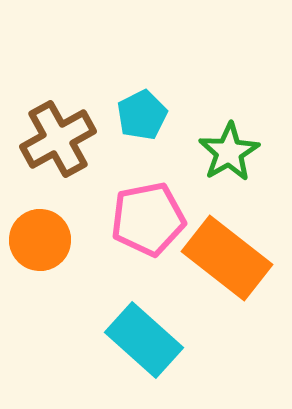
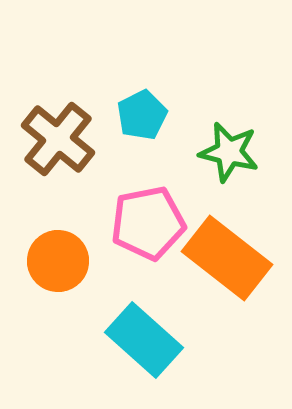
brown cross: rotated 22 degrees counterclockwise
green star: rotated 28 degrees counterclockwise
pink pentagon: moved 4 px down
orange circle: moved 18 px right, 21 px down
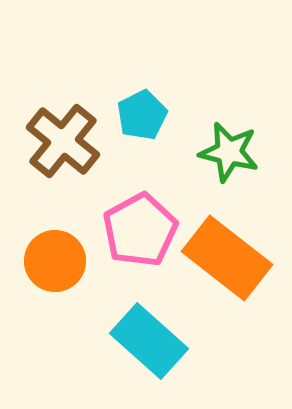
brown cross: moved 5 px right, 2 px down
pink pentagon: moved 8 px left, 7 px down; rotated 18 degrees counterclockwise
orange circle: moved 3 px left
cyan rectangle: moved 5 px right, 1 px down
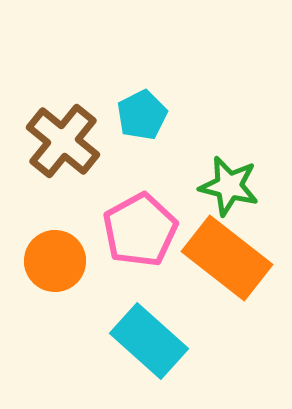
green star: moved 34 px down
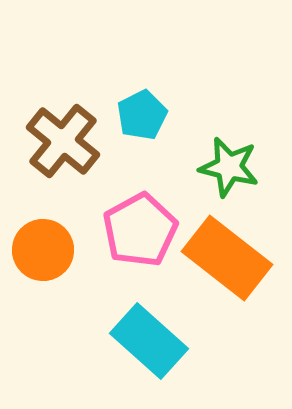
green star: moved 19 px up
orange circle: moved 12 px left, 11 px up
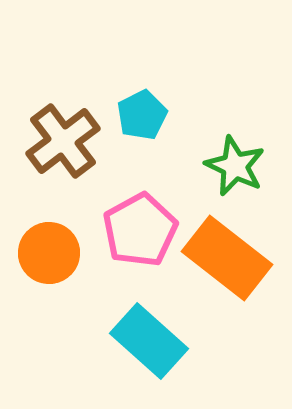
brown cross: rotated 14 degrees clockwise
green star: moved 6 px right, 1 px up; rotated 12 degrees clockwise
orange circle: moved 6 px right, 3 px down
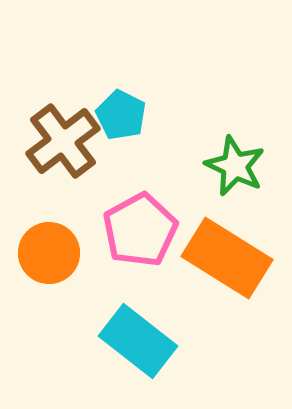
cyan pentagon: moved 21 px left; rotated 18 degrees counterclockwise
orange rectangle: rotated 6 degrees counterclockwise
cyan rectangle: moved 11 px left; rotated 4 degrees counterclockwise
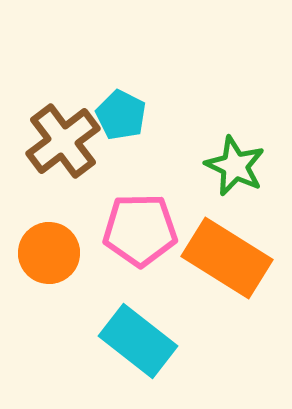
pink pentagon: rotated 28 degrees clockwise
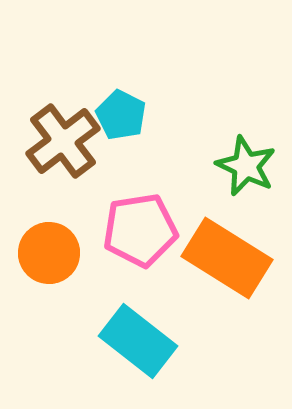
green star: moved 11 px right
pink pentagon: rotated 8 degrees counterclockwise
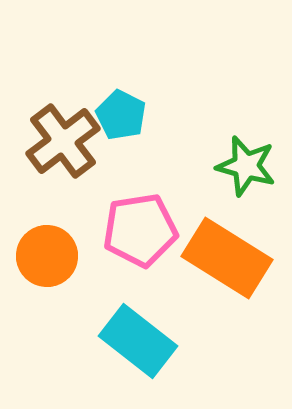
green star: rotated 10 degrees counterclockwise
orange circle: moved 2 px left, 3 px down
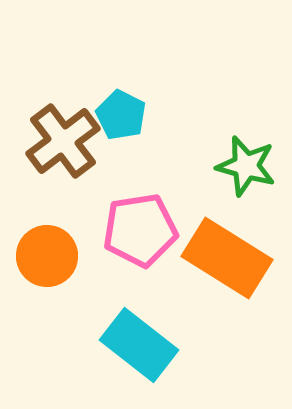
cyan rectangle: moved 1 px right, 4 px down
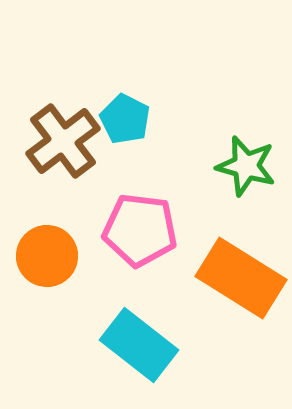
cyan pentagon: moved 4 px right, 4 px down
pink pentagon: rotated 16 degrees clockwise
orange rectangle: moved 14 px right, 20 px down
